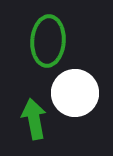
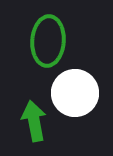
green arrow: moved 2 px down
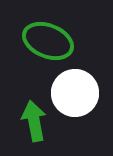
green ellipse: rotated 72 degrees counterclockwise
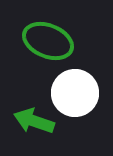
green arrow: rotated 60 degrees counterclockwise
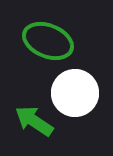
green arrow: rotated 15 degrees clockwise
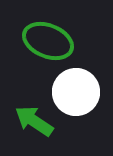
white circle: moved 1 px right, 1 px up
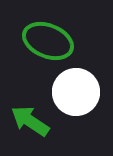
green arrow: moved 4 px left
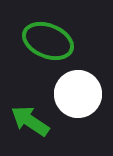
white circle: moved 2 px right, 2 px down
